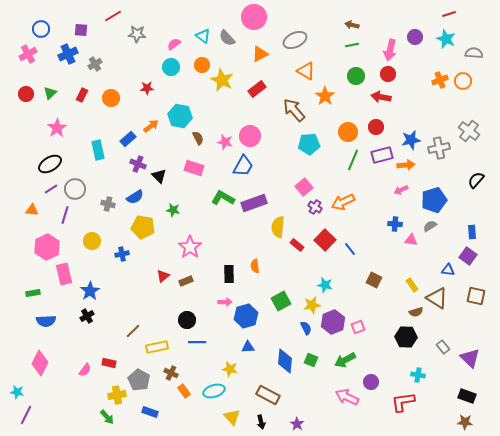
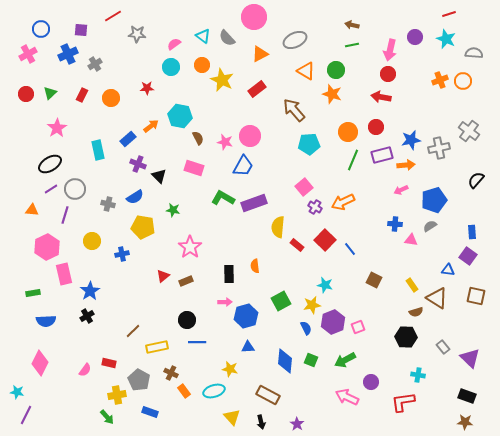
green circle at (356, 76): moved 20 px left, 6 px up
orange star at (325, 96): moved 7 px right, 2 px up; rotated 18 degrees counterclockwise
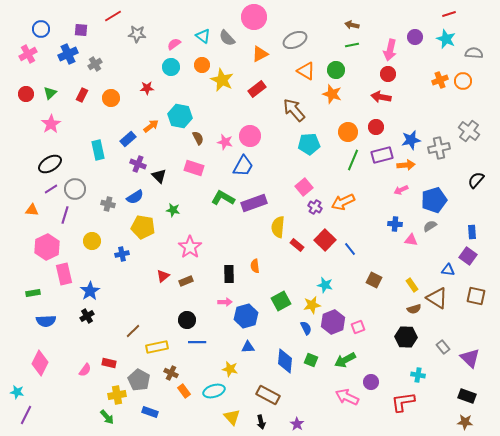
pink star at (57, 128): moved 6 px left, 4 px up
brown semicircle at (416, 312): moved 2 px left, 3 px up
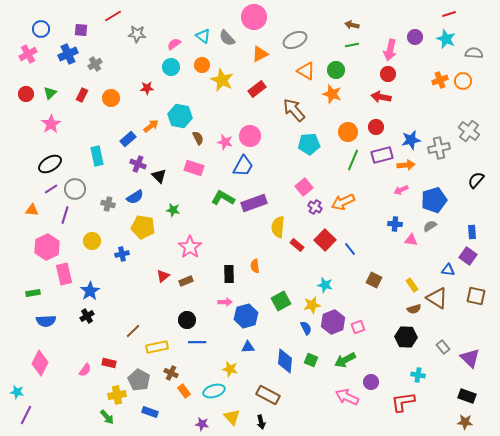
cyan rectangle at (98, 150): moved 1 px left, 6 px down
purple star at (297, 424): moved 95 px left; rotated 24 degrees counterclockwise
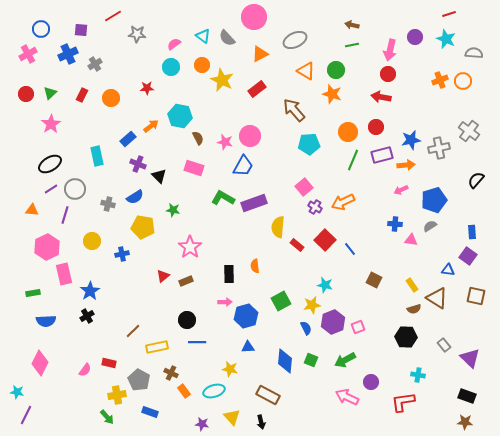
gray rectangle at (443, 347): moved 1 px right, 2 px up
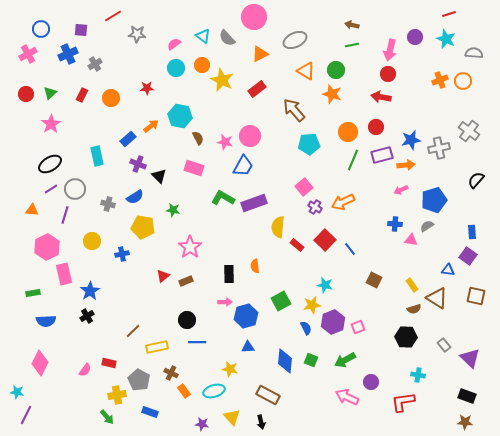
cyan circle at (171, 67): moved 5 px right, 1 px down
gray semicircle at (430, 226): moved 3 px left
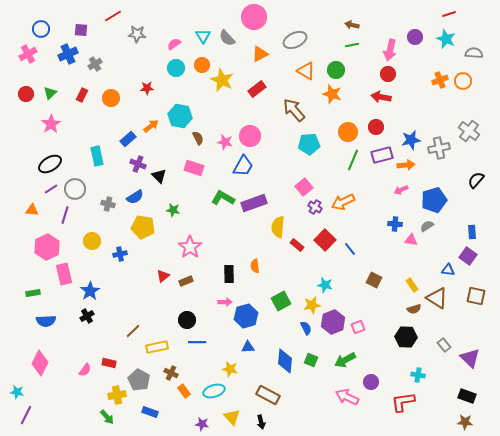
cyan triangle at (203, 36): rotated 21 degrees clockwise
blue cross at (122, 254): moved 2 px left
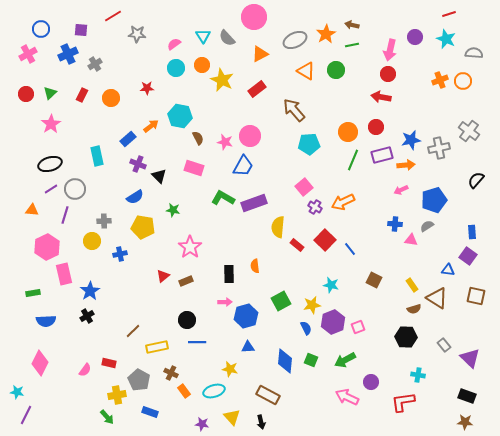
orange star at (332, 94): moved 6 px left, 60 px up; rotated 24 degrees clockwise
black ellipse at (50, 164): rotated 15 degrees clockwise
gray cross at (108, 204): moved 4 px left, 17 px down; rotated 16 degrees counterclockwise
cyan star at (325, 285): moved 6 px right
